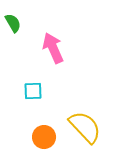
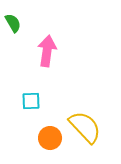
pink arrow: moved 6 px left, 3 px down; rotated 32 degrees clockwise
cyan square: moved 2 px left, 10 px down
orange circle: moved 6 px right, 1 px down
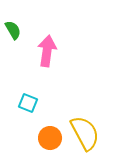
green semicircle: moved 7 px down
cyan square: moved 3 px left, 2 px down; rotated 24 degrees clockwise
yellow semicircle: moved 6 px down; rotated 15 degrees clockwise
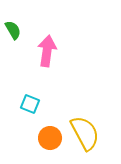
cyan square: moved 2 px right, 1 px down
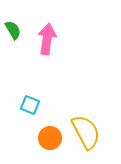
pink arrow: moved 12 px up
cyan square: moved 1 px down
yellow semicircle: moved 1 px right, 1 px up
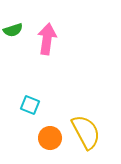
green semicircle: rotated 102 degrees clockwise
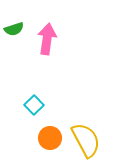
green semicircle: moved 1 px right, 1 px up
cyan square: moved 4 px right; rotated 24 degrees clockwise
yellow semicircle: moved 8 px down
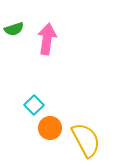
orange circle: moved 10 px up
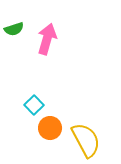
pink arrow: rotated 8 degrees clockwise
